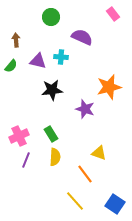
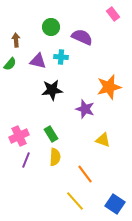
green circle: moved 10 px down
green semicircle: moved 1 px left, 2 px up
yellow triangle: moved 4 px right, 13 px up
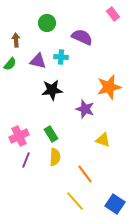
green circle: moved 4 px left, 4 px up
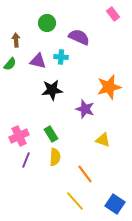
purple semicircle: moved 3 px left
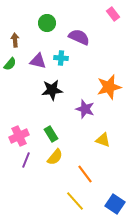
brown arrow: moved 1 px left
cyan cross: moved 1 px down
yellow semicircle: rotated 36 degrees clockwise
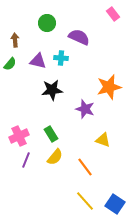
orange line: moved 7 px up
yellow line: moved 10 px right
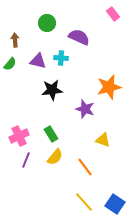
yellow line: moved 1 px left, 1 px down
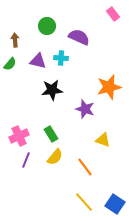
green circle: moved 3 px down
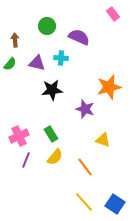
purple triangle: moved 1 px left, 2 px down
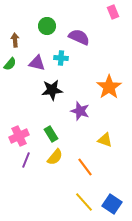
pink rectangle: moved 2 px up; rotated 16 degrees clockwise
orange star: rotated 20 degrees counterclockwise
purple star: moved 5 px left, 2 px down
yellow triangle: moved 2 px right
blue square: moved 3 px left
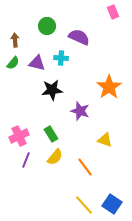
green semicircle: moved 3 px right, 1 px up
yellow line: moved 3 px down
